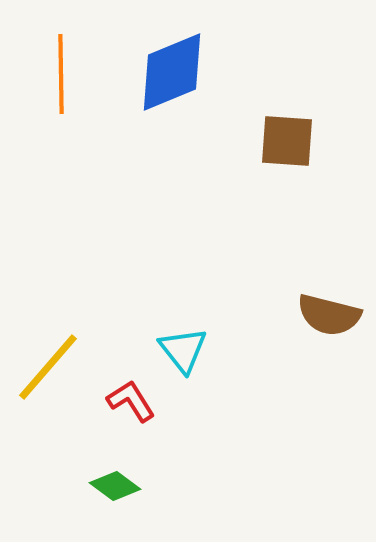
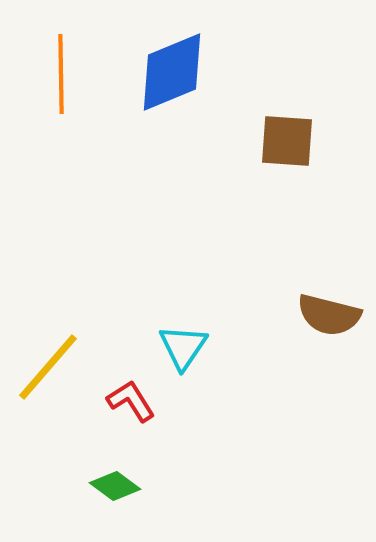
cyan triangle: moved 3 px up; rotated 12 degrees clockwise
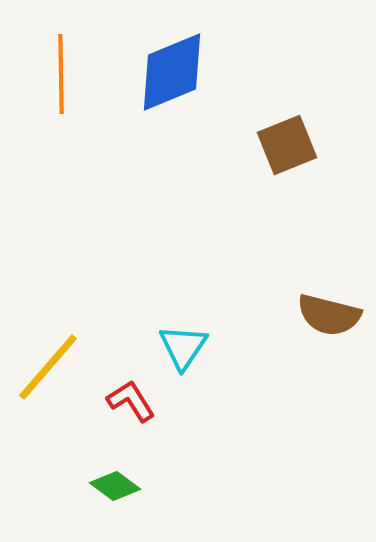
brown square: moved 4 px down; rotated 26 degrees counterclockwise
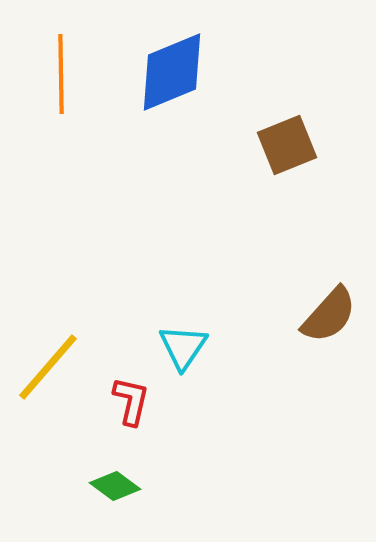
brown semicircle: rotated 62 degrees counterclockwise
red L-shape: rotated 45 degrees clockwise
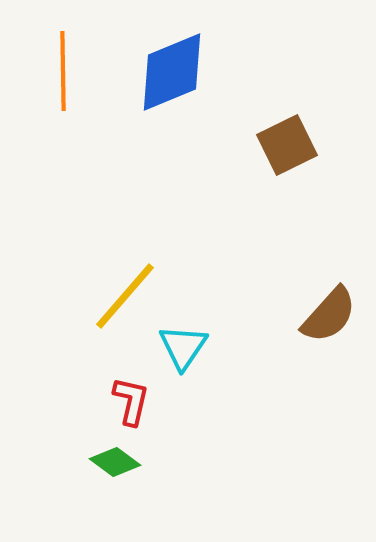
orange line: moved 2 px right, 3 px up
brown square: rotated 4 degrees counterclockwise
yellow line: moved 77 px right, 71 px up
green diamond: moved 24 px up
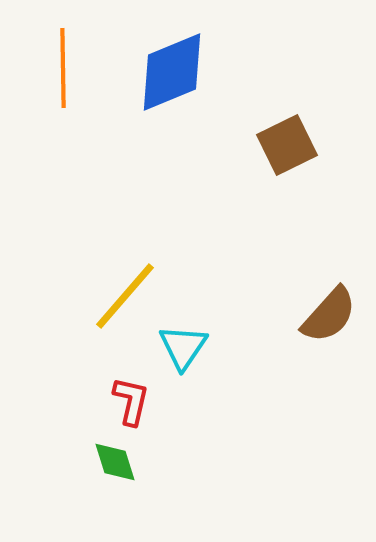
orange line: moved 3 px up
green diamond: rotated 36 degrees clockwise
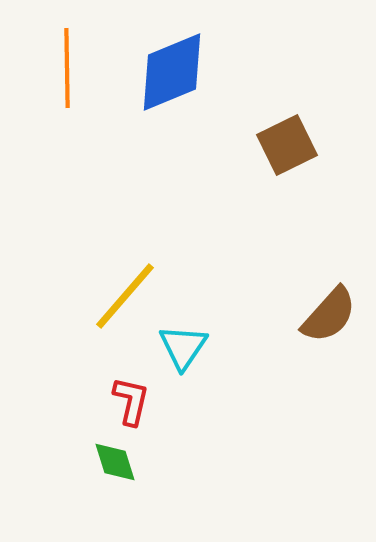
orange line: moved 4 px right
